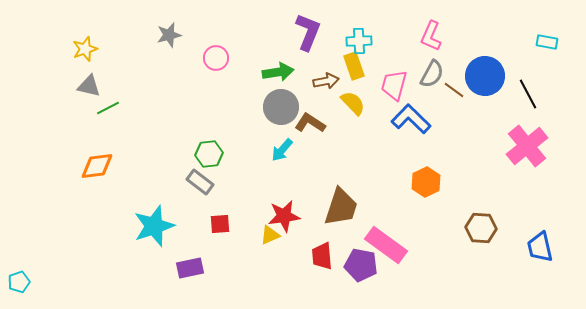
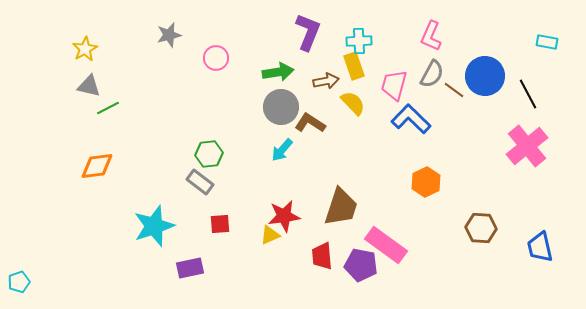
yellow star: rotated 10 degrees counterclockwise
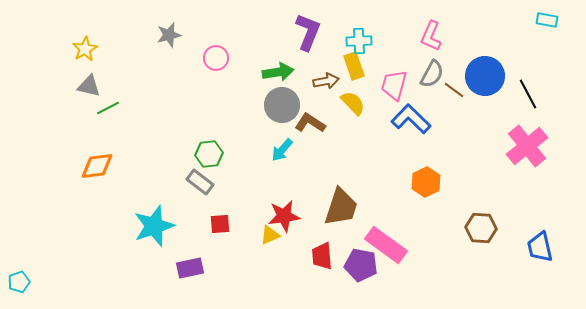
cyan rectangle: moved 22 px up
gray circle: moved 1 px right, 2 px up
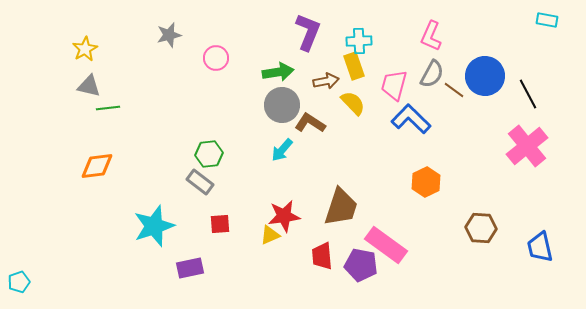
green line: rotated 20 degrees clockwise
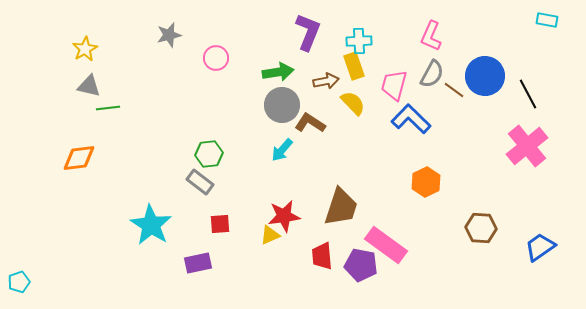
orange diamond: moved 18 px left, 8 px up
cyan star: moved 3 px left, 1 px up; rotated 21 degrees counterclockwise
blue trapezoid: rotated 68 degrees clockwise
purple rectangle: moved 8 px right, 5 px up
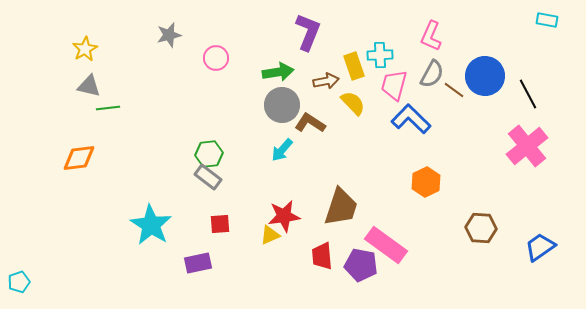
cyan cross: moved 21 px right, 14 px down
gray rectangle: moved 8 px right, 5 px up
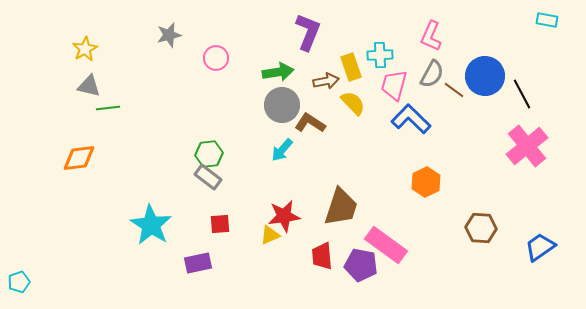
yellow rectangle: moved 3 px left, 1 px down
black line: moved 6 px left
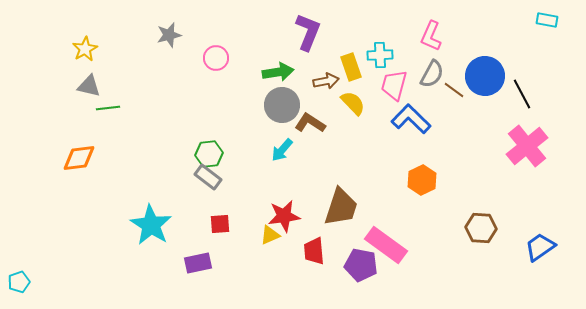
orange hexagon: moved 4 px left, 2 px up
red trapezoid: moved 8 px left, 5 px up
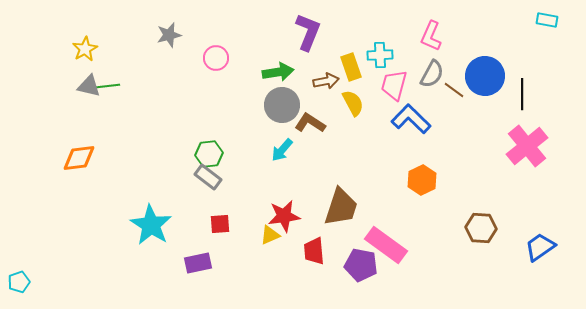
black line: rotated 28 degrees clockwise
yellow semicircle: rotated 16 degrees clockwise
green line: moved 22 px up
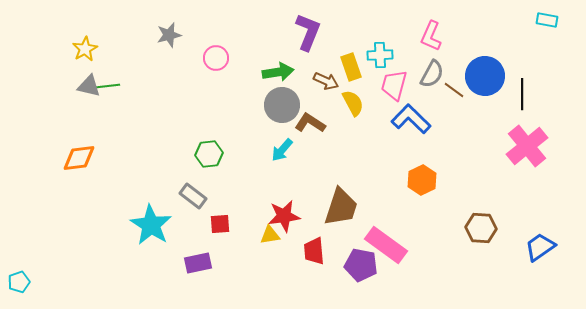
brown arrow: rotated 35 degrees clockwise
gray rectangle: moved 15 px left, 19 px down
yellow triangle: rotated 15 degrees clockwise
